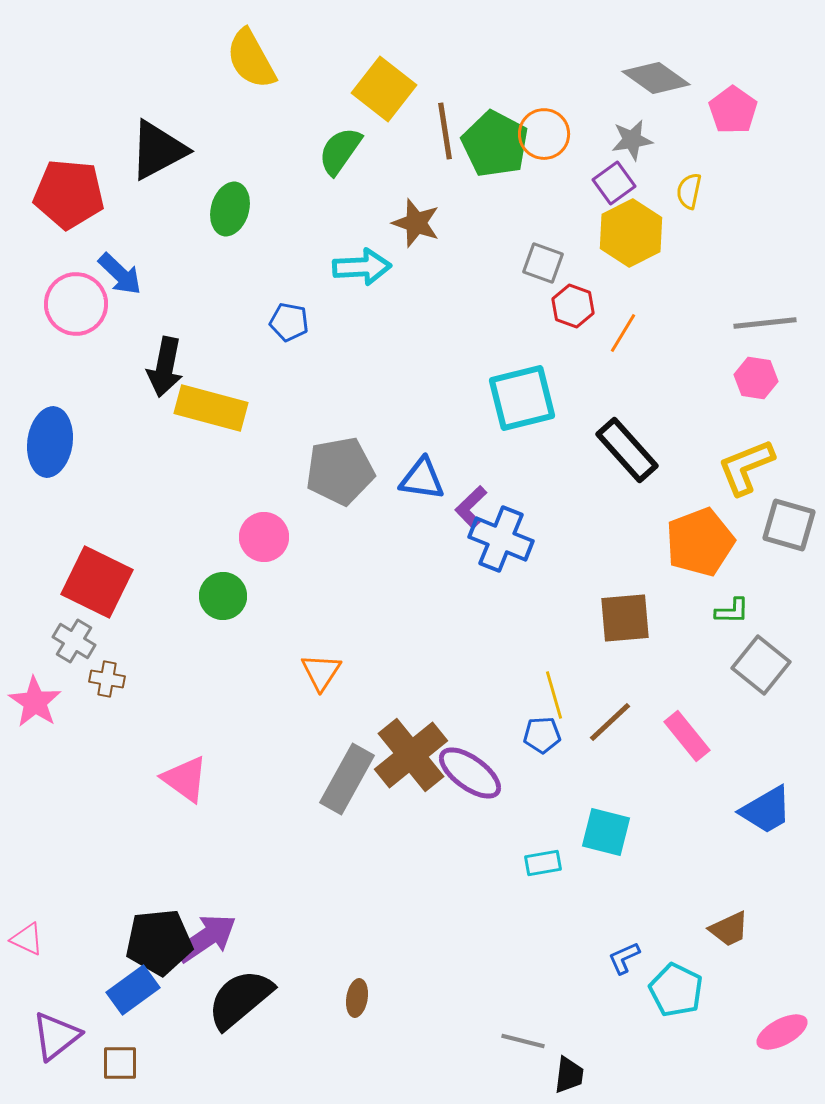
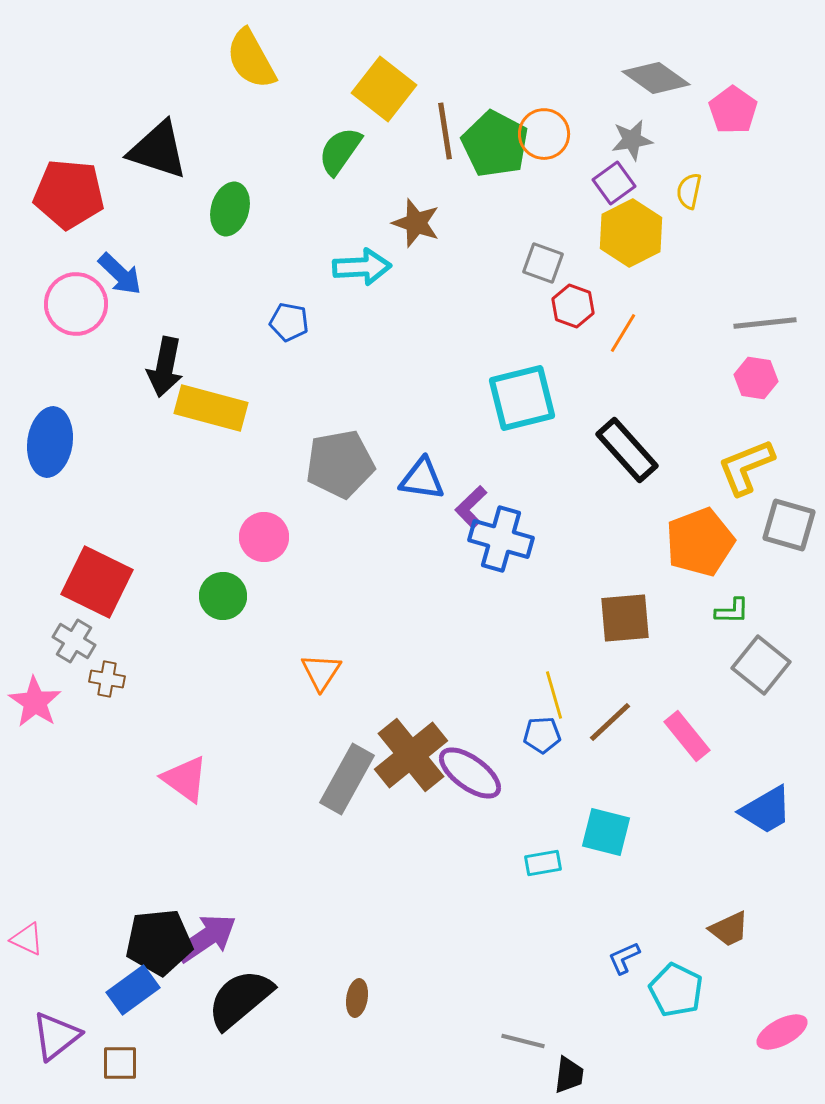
black triangle at (158, 150): rotated 46 degrees clockwise
gray pentagon at (340, 471): moved 7 px up
blue cross at (501, 539): rotated 6 degrees counterclockwise
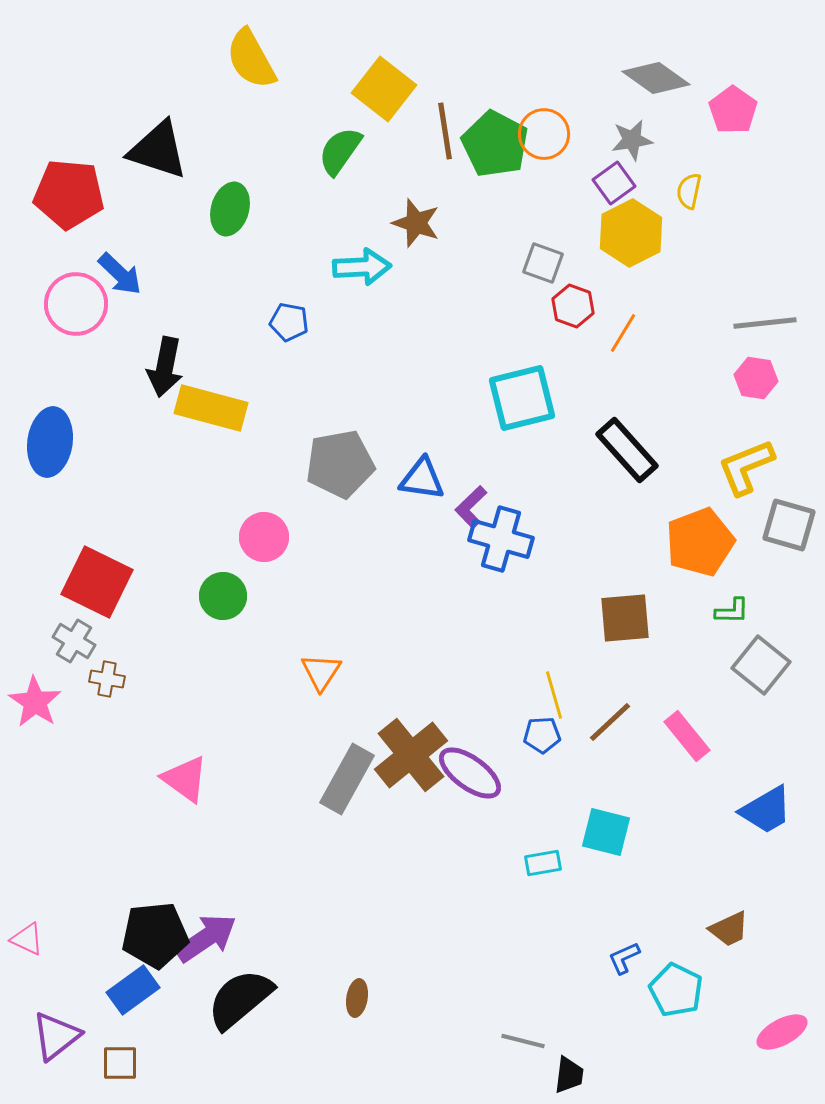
black pentagon at (159, 942): moved 4 px left, 7 px up
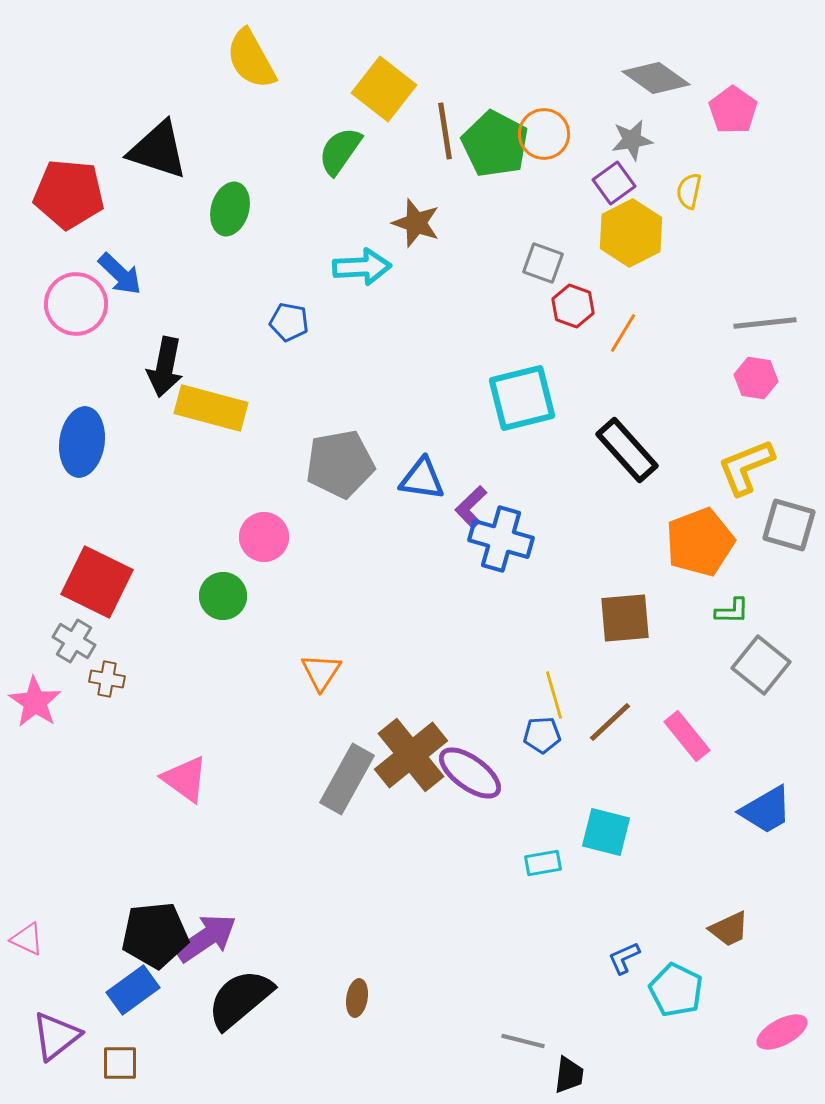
blue ellipse at (50, 442): moved 32 px right
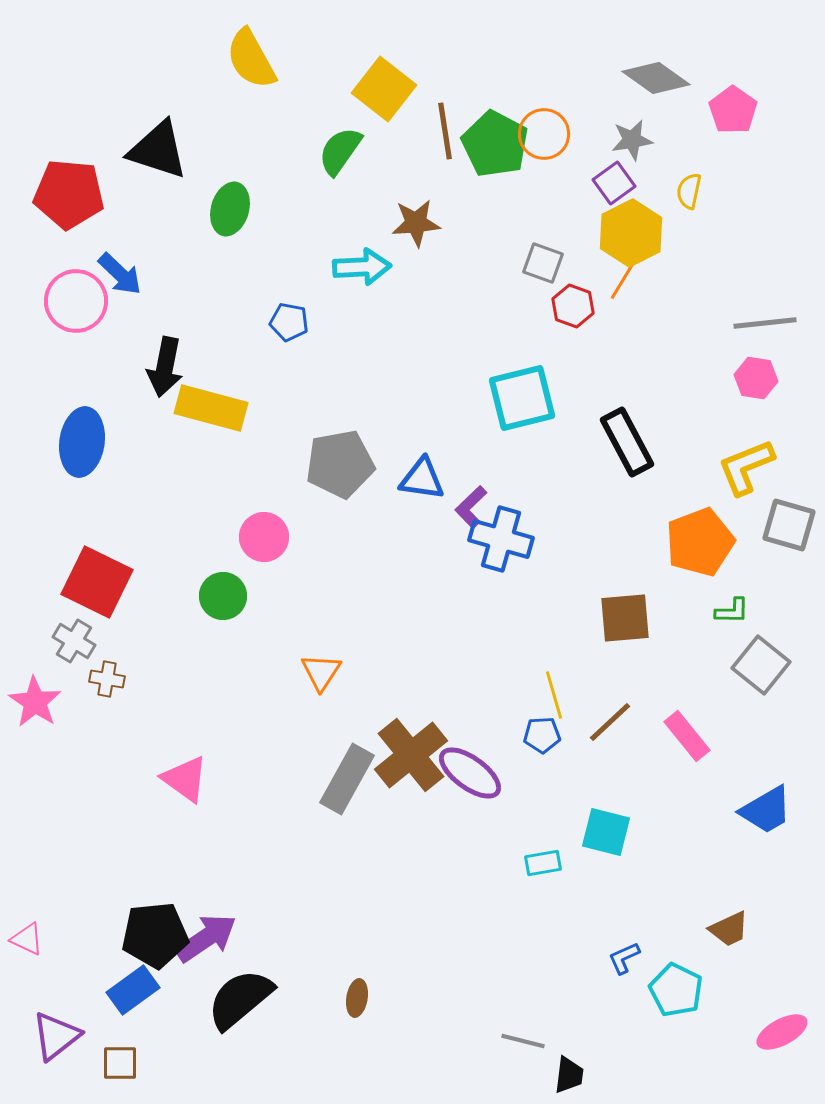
brown star at (416, 223): rotated 24 degrees counterclockwise
pink circle at (76, 304): moved 3 px up
orange line at (623, 333): moved 53 px up
black rectangle at (627, 450): moved 8 px up; rotated 14 degrees clockwise
